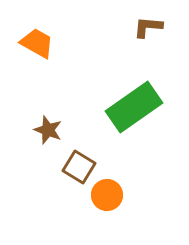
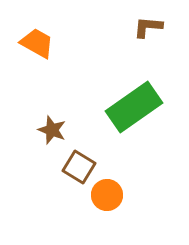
brown star: moved 4 px right
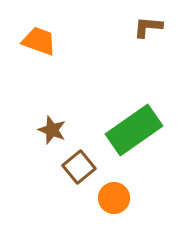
orange trapezoid: moved 2 px right, 2 px up; rotated 9 degrees counterclockwise
green rectangle: moved 23 px down
brown square: rotated 20 degrees clockwise
orange circle: moved 7 px right, 3 px down
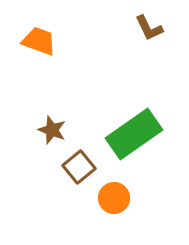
brown L-shape: moved 1 px right, 1 px down; rotated 120 degrees counterclockwise
green rectangle: moved 4 px down
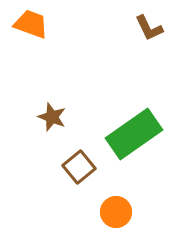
orange trapezoid: moved 8 px left, 17 px up
brown star: moved 13 px up
orange circle: moved 2 px right, 14 px down
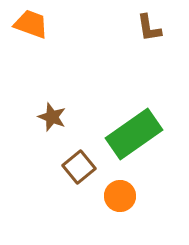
brown L-shape: rotated 16 degrees clockwise
orange circle: moved 4 px right, 16 px up
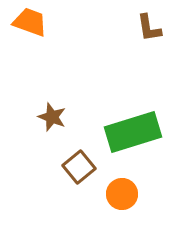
orange trapezoid: moved 1 px left, 2 px up
green rectangle: moved 1 px left, 2 px up; rotated 18 degrees clockwise
orange circle: moved 2 px right, 2 px up
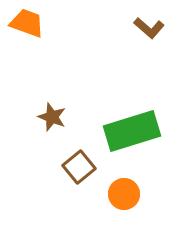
orange trapezoid: moved 3 px left, 1 px down
brown L-shape: rotated 40 degrees counterclockwise
green rectangle: moved 1 px left, 1 px up
orange circle: moved 2 px right
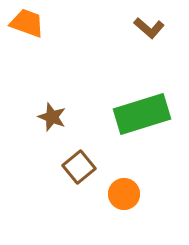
green rectangle: moved 10 px right, 17 px up
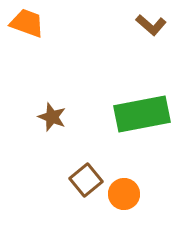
brown L-shape: moved 2 px right, 3 px up
green rectangle: rotated 6 degrees clockwise
brown square: moved 7 px right, 13 px down
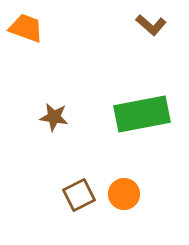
orange trapezoid: moved 1 px left, 5 px down
brown star: moved 2 px right; rotated 12 degrees counterclockwise
brown square: moved 7 px left, 15 px down; rotated 12 degrees clockwise
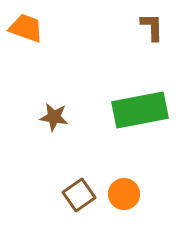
brown L-shape: moved 1 px right, 2 px down; rotated 132 degrees counterclockwise
green rectangle: moved 2 px left, 4 px up
brown square: rotated 8 degrees counterclockwise
